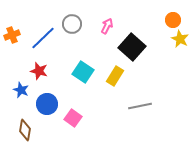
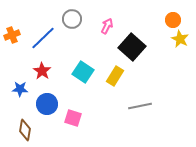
gray circle: moved 5 px up
red star: moved 3 px right; rotated 18 degrees clockwise
blue star: moved 1 px left, 1 px up; rotated 21 degrees counterclockwise
pink square: rotated 18 degrees counterclockwise
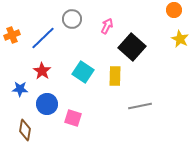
orange circle: moved 1 px right, 10 px up
yellow rectangle: rotated 30 degrees counterclockwise
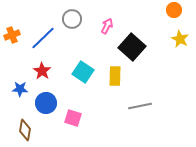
blue circle: moved 1 px left, 1 px up
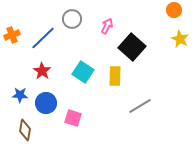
blue star: moved 6 px down
gray line: rotated 20 degrees counterclockwise
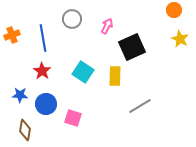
blue line: rotated 56 degrees counterclockwise
black square: rotated 24 degrees clockwise
blue circle: moved 1 px down
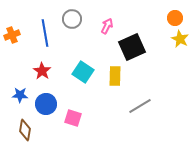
orange circle: moved 1 px right, 8 px down
blue line: moved 2 px right, 5 px up
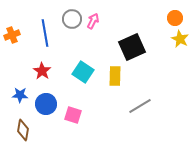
pink arrow: moved 14 px left, 5 px up
pink square: moved 3 px up
brown diamond: moved 2 px left
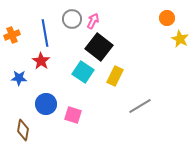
orange circle: moved 8 px left
black square: moved 33 px left; rotated 28 degrees counterclockwise
red star: moved 1 px left, 10 px up
yellow rectangle: rotated 24 degrees clockwise
blue star: moved 1 px left, 17 px up
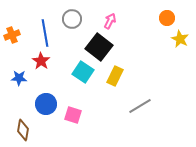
pink arrow: moved 17 px right
